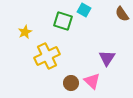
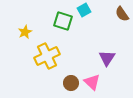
cyan square: rotated 32 degrees clockwise
pink triangle: moved 1 px down
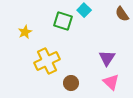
cyan square: rotated 16 degrees counterclockwise
yellow cross: moved 5 px down
pink triangle: moved 19 px right
